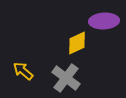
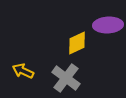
purple ellipse: moved 4 px right, 4 px down
yellow arrow: rotated 15 degrees counterclockwise
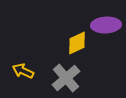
purple ellipse: moved 2 px left
gray cross: rotated 12 degrees clockwise
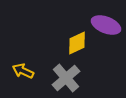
purple ellipse: rotated 24 degrees clockwise
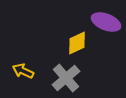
purple ellipse: moved 3 px up
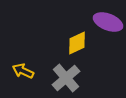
purple ellipse: moved 2 px right
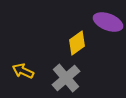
yellow diamond: rotated 10 degrees counterclockwise
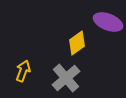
yellow arrow: rotated 85 degrees clockwise
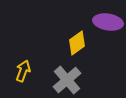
purple ellipse: rotated 12 degrees counterclockwise
gray cross: moved 1 px right, 2 px down
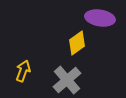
purple ellipse: moved 8 px left, 4 px up
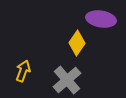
purple ellipse: moved 1 px right, 1 px down
yellow diamond: rotated 20 degrees counterclockwise
